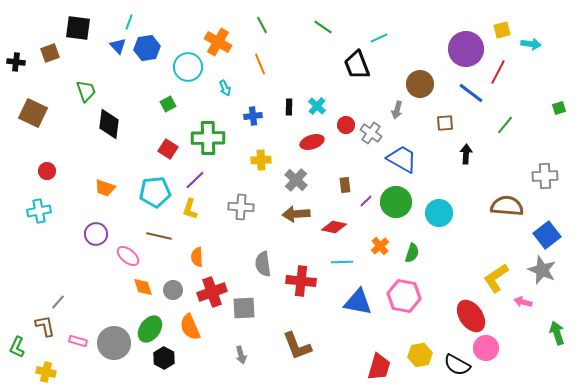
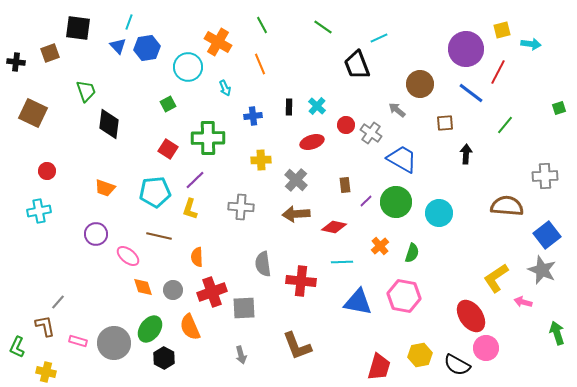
gray arrow at (397, 110): rotated 114 degrees clockwise
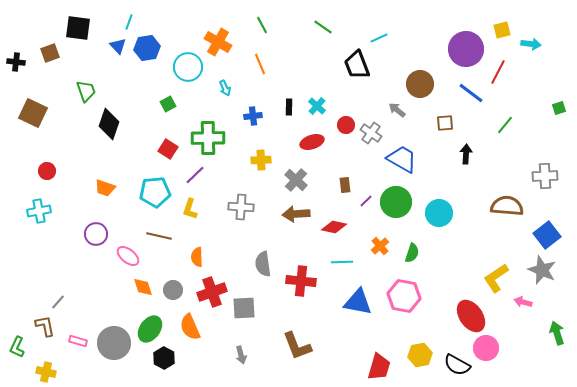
black diamond at (109, 124): rotated 12 degrees clockwise
purple line at (195, 180): moved 5 px up
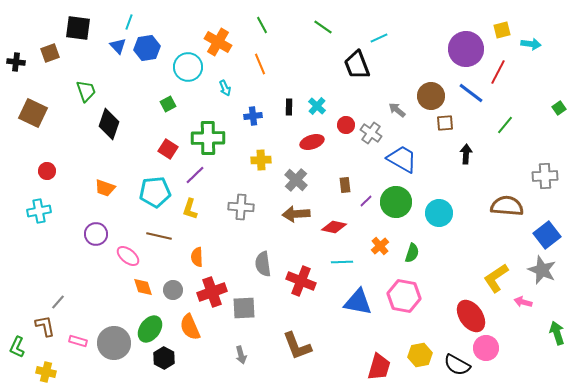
brown circle at (420, 84): moved 11 px right, 12 px down
green square at (559, 108): rotated 16 degrees counterclockwise
red cross at (301, 281): rotated 16 degrees clockwise
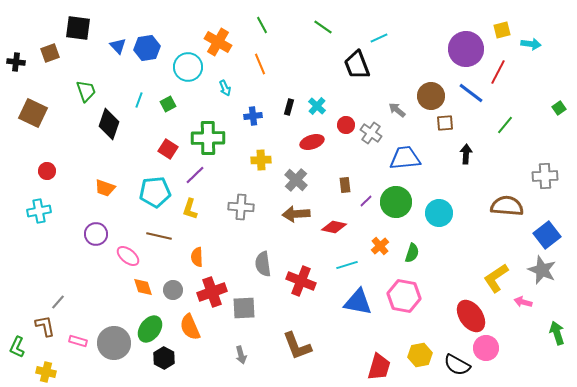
cyan line at (129, 22): moved 10 px right, 78 px down
black rectangle at (289, 107): rotated 14 degrees clockwise
blue trapezoid at (402, 159): moved 3 px right, 1 px up; rotated 36 degrees counterclockwise
cyan line at (342, 262): moved 5 px right, 3 px down; rotated 15 degrees counterclockwise
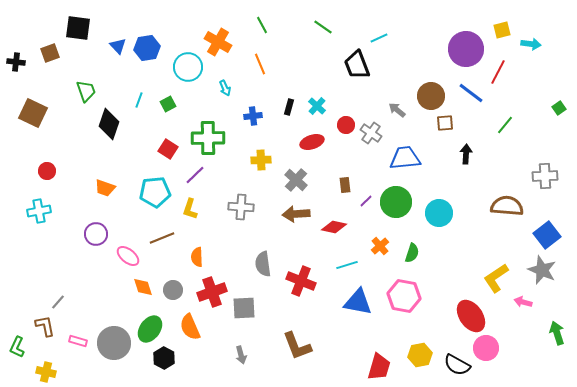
brown line at (159, 236): moved 3 px right, 2 px down; rotated 35 degrees counterclockwise
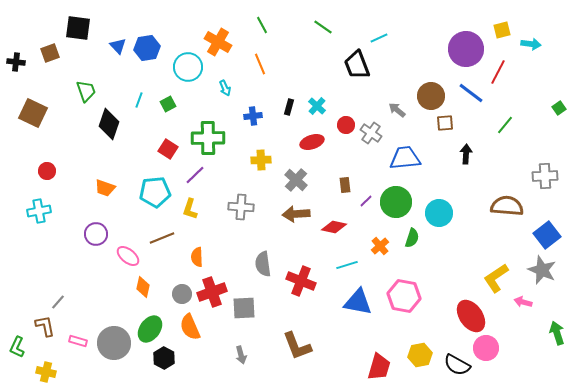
green semicircle at (412, 253): moved 15 px up
orange diamond at (143, 287): rotated 30 degrees clockwise
gray circle at (173, 290): moved 9 px right, 4 px down
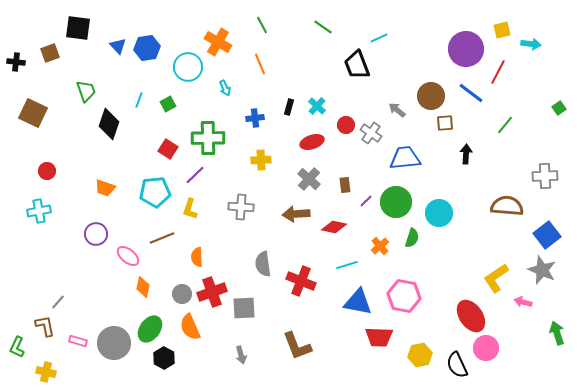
blue cross at (253, 116): moved 2 px right, 2 px down
gray cross at (296, 180): moved 13 px right, 1 px up
black semicircle at (457, 365): rotated 36 degrees clockwise
red trapezoid at (379, 367): moved 30 px up; rotated 76 degrees clockwise
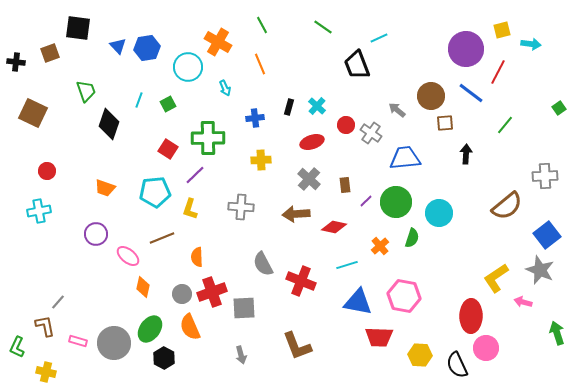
brown semicircle at (507, 206): rotated 136 degrees clockwise
gray semicircle at (263, 264): rotated 20 degrees counterclockwise
gray star at (542, 270): moved 2 px left
red ellipse at (471, 316): rotated 36 degrees clockwise
yellow hexagon at (420, 355): rotated 15 degrees clockwise
